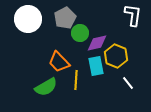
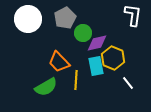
green circle: moved 3 px right
yellow hexagon: moved 3 px left, 2 px down
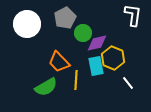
white circle: moved 1 px left, 5 px down
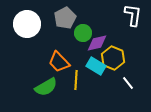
cyan rectangle: rotated 48 degrees counterclockwise
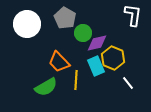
gray pentagon: rotated 15 degrees counterclockwise
cyan rectangle: rotated 36 degrees clockwise
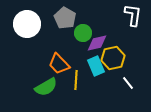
yellow hexagon: rotated 25 degrees clockwise
orange trapezoid: moved 2 px down
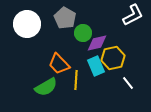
white L-shape: rotated 55 degrees clockwise
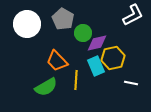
gray pentagon: moved 2 px left, 1 px down
orange trapezoid: moved 2 px left, 3 px up
white line: moved 3 px right; rotated 40 degrees counterclockwise
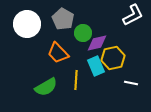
orange trapezoid: moved 1 px right, 8 px up
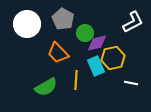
white L-shape: moved 7 px down
green circle: moved 2 px right
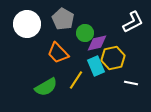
yellow line: rotated 30 degrees clockwise
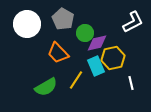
white line: rotated 64 degrees clockwise
